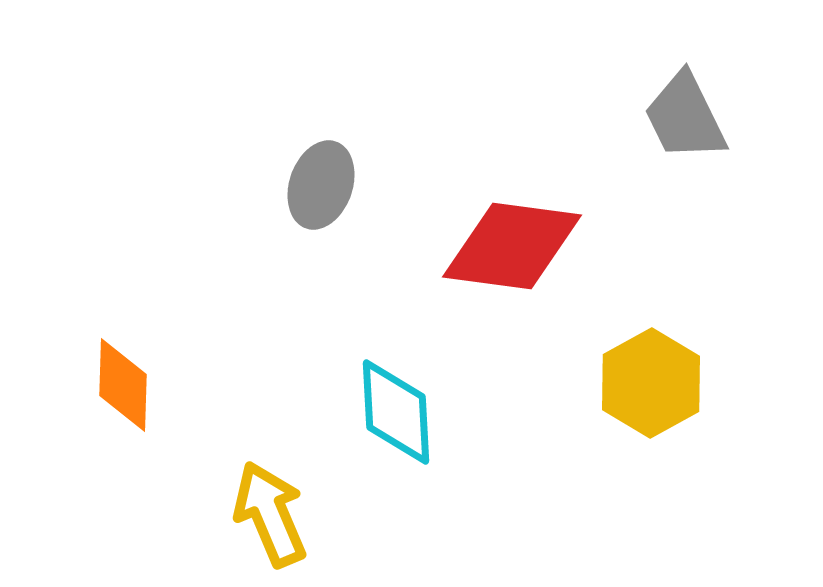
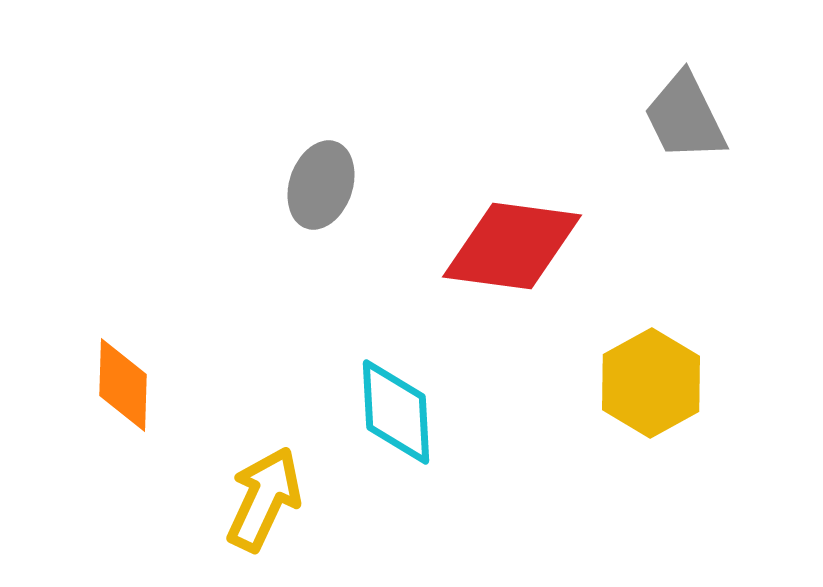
yellow arrow: moved 6 px left, 15 px up; rotated 48 degrees clockwise
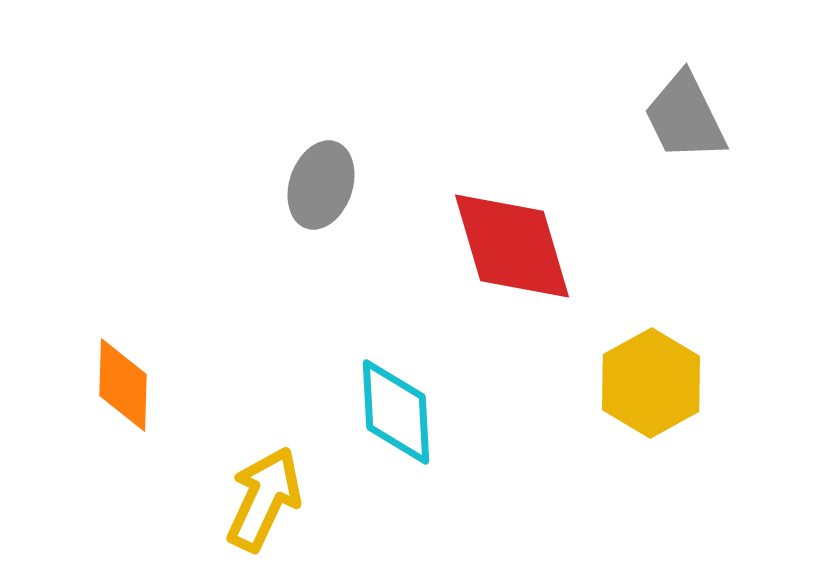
red diamond: rotated 66 degrees clockwise
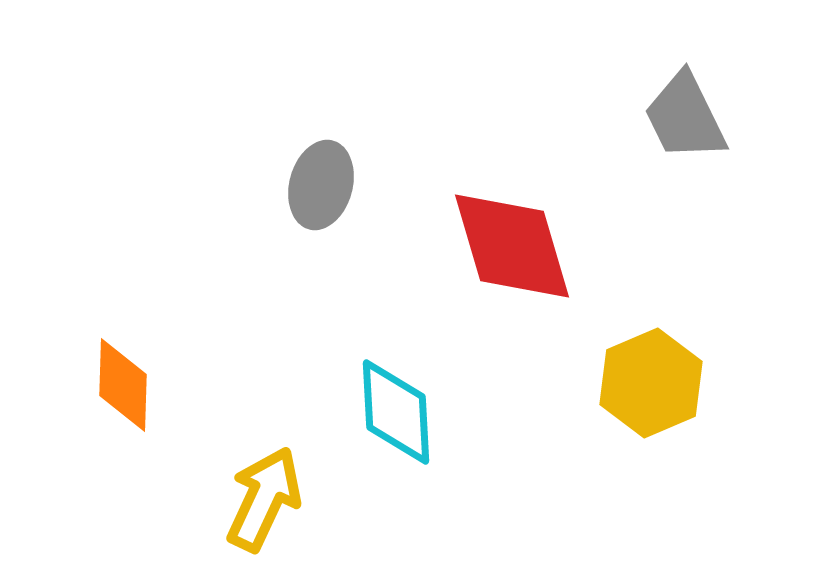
gray ellipse: rotated 4 degrees counterclockwise
yellow hexagon: rotated 6 degrees clockwise
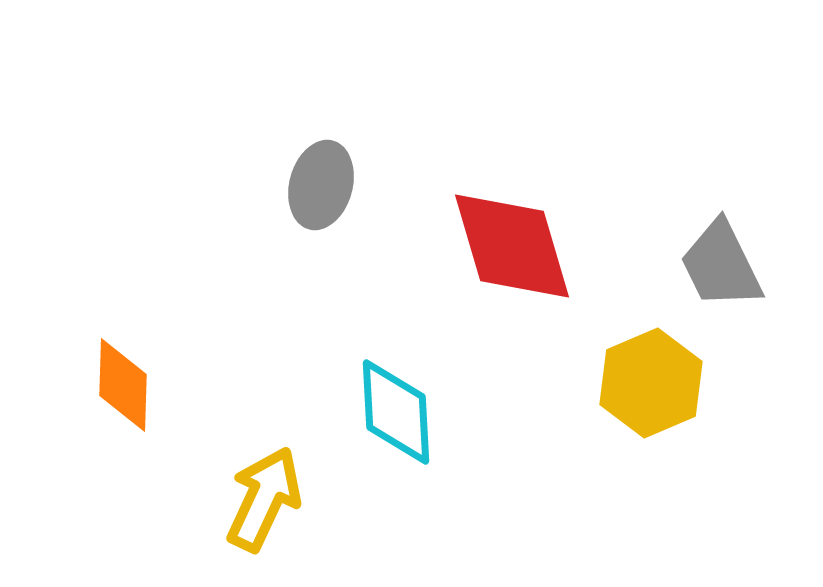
gray trapezoid: moved 36 px right, 148 px down
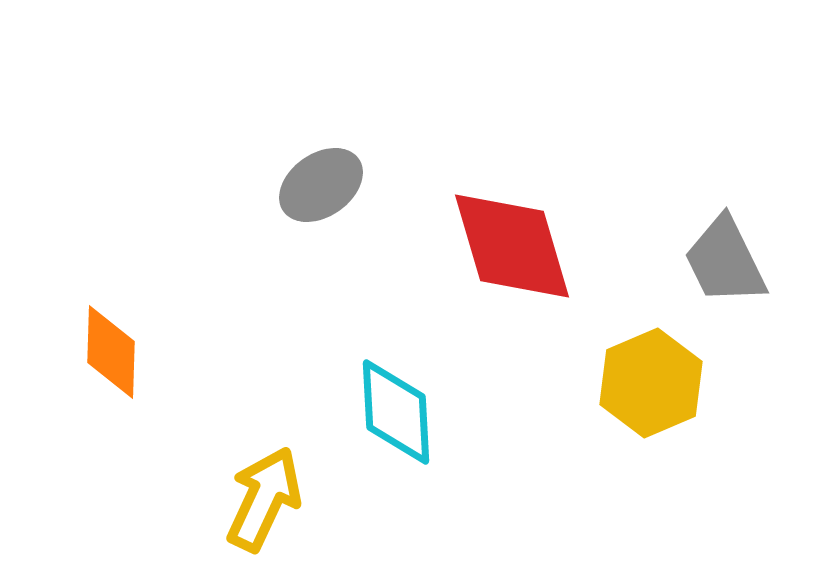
gray ellipse: rotated 40 degrees clockwise
gray trapezoid: moved 4 px right, 4 px up
orange diamond: moved 12 px left, 33 px up
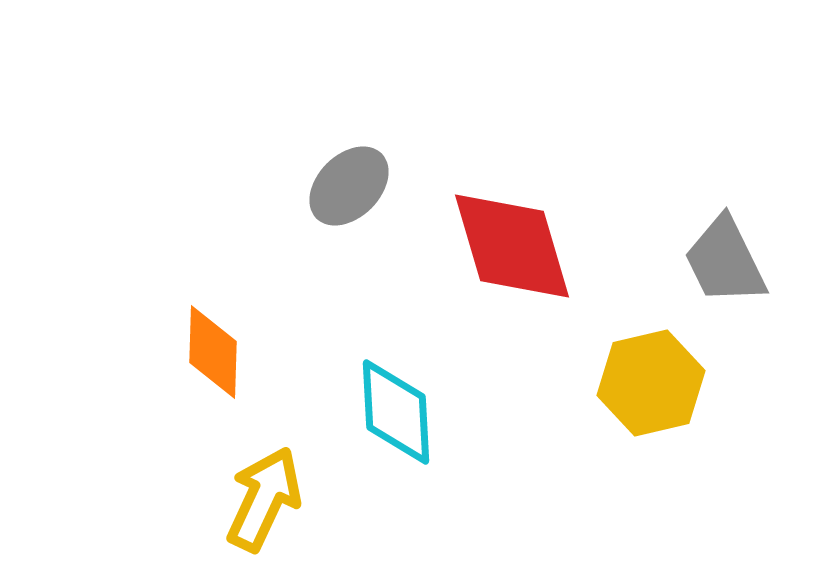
gray ellipse: moved 28 px right, 1 px down; rotated 10 degrees counterclockwise
orange diamond: moved 102 px right
yellow hexagon: rotated 10 degrees clockwise
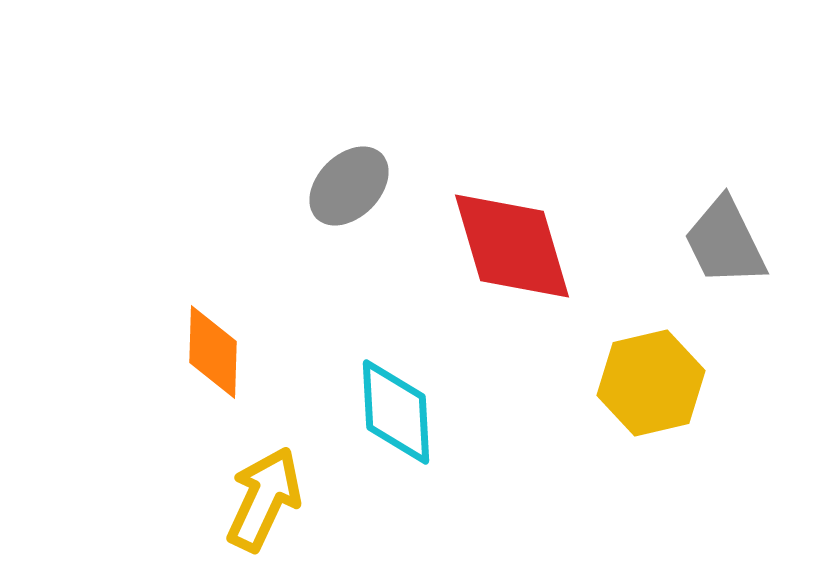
gray trapezoid: moved 19 px up
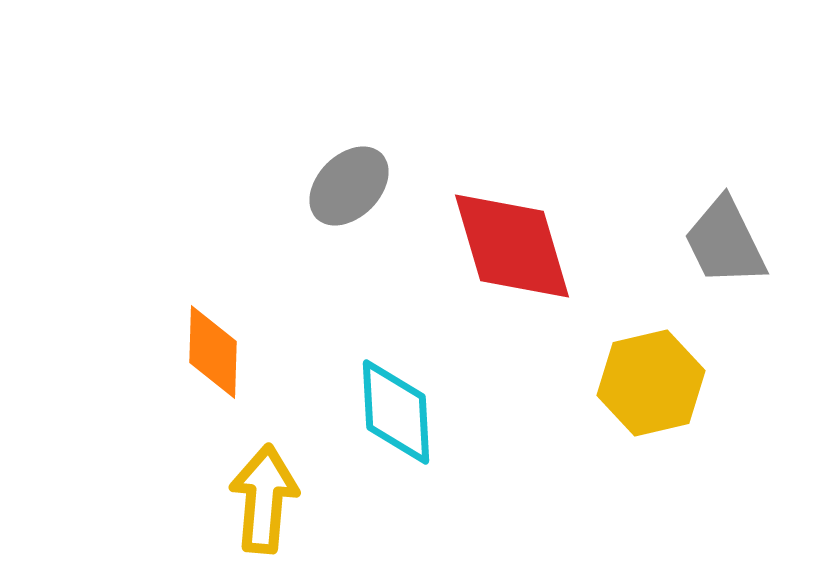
yellow arrow: rotated 20 degrees counterclockwise
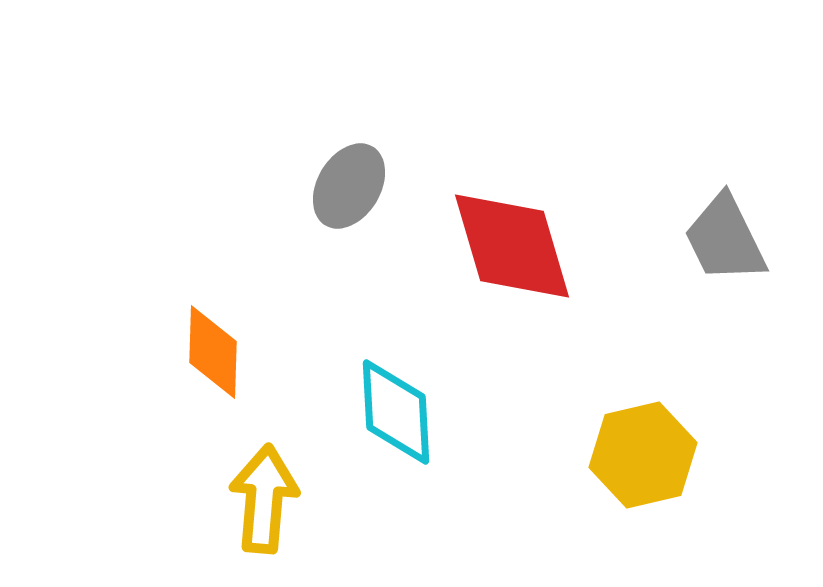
gray ellipse: rotated 14 degrees counterclockwise
gray trapezoid: moved 3 px up
yellow hexagon: moved 8 px left, 72 px down
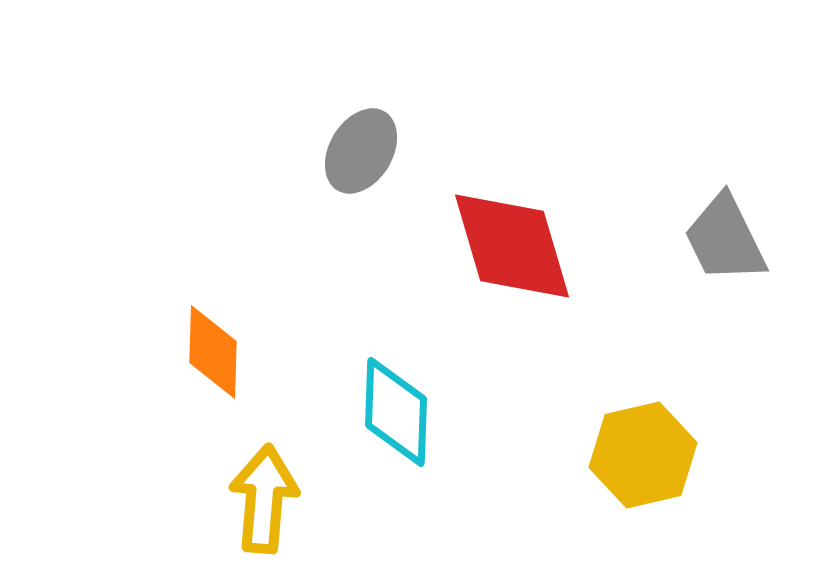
gray ellipse: moved 12 px right, 35 px up
cyan diamond: rotated 5 degrees clockwise
